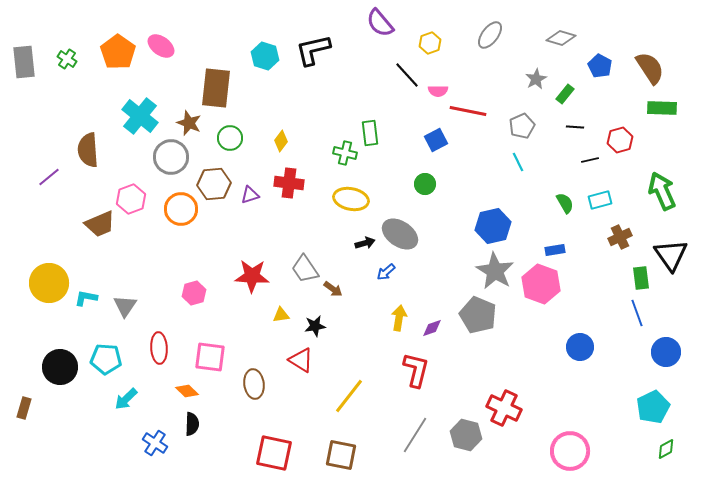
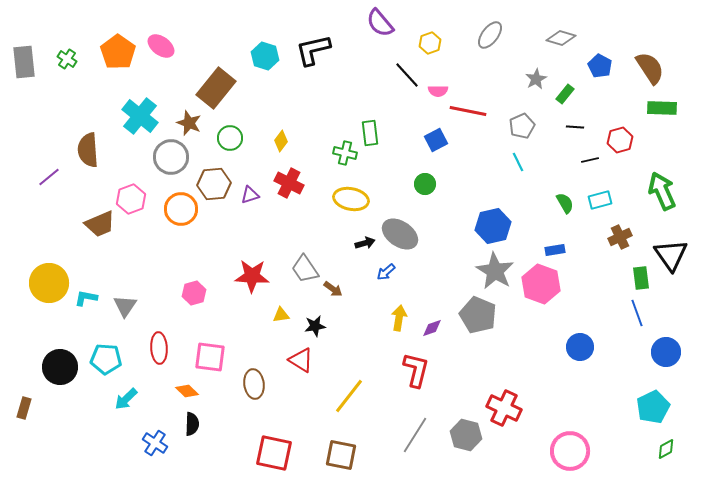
brown rectangle at (216, 88): rotated 33 degrees clockwise
red cross at (289, 183): rotated 20 degrees clockwise
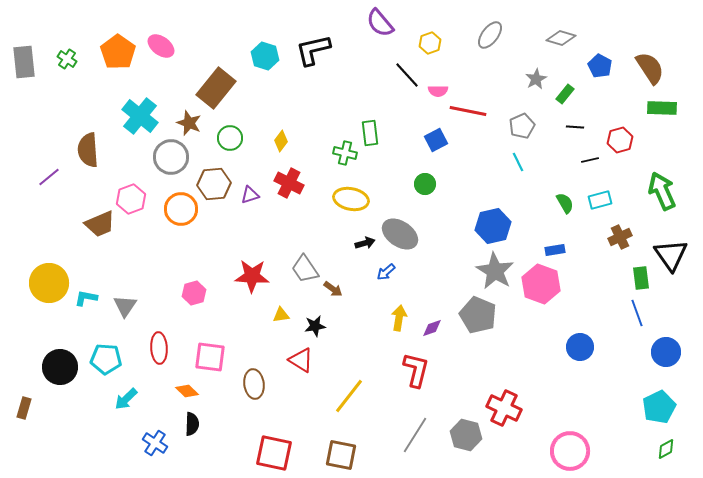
cyan pentagon at (653, 407): moved 6 px right
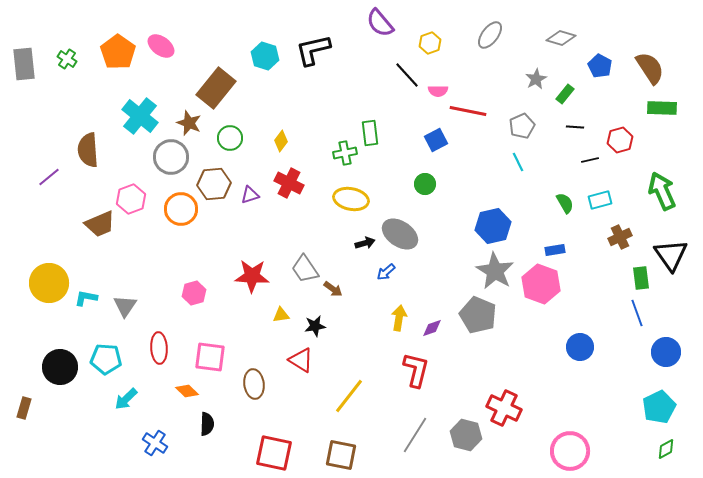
gray rectangle at (24, 62): moved 2 px down
green cross at (345, 153): rotated 25 degrees counterclockwise
black semicircle at (192, 424): moved 15 px right
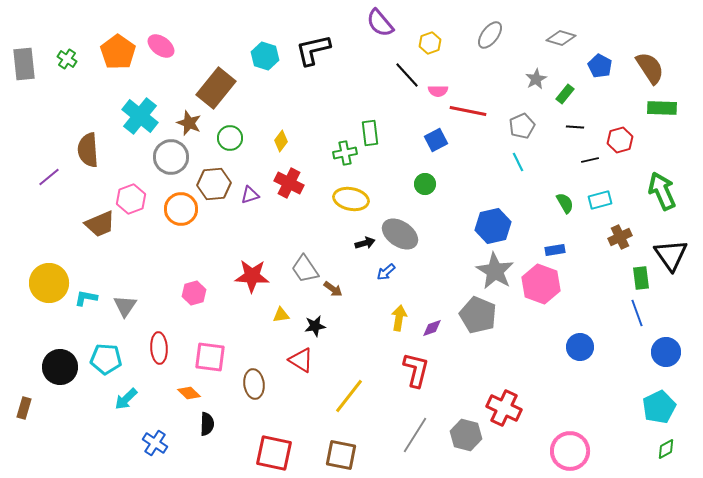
orange diamond at (187, 391): moved 2 px right, 2 px down
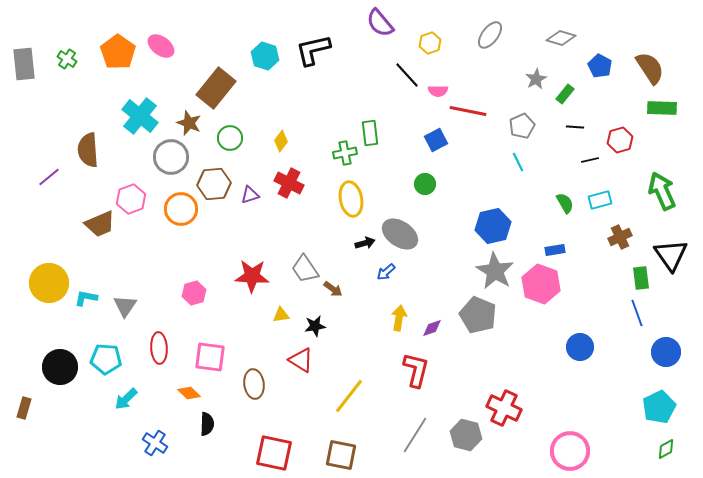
yellow ellipse at (351, 199): rotated 68 degrees clockwise
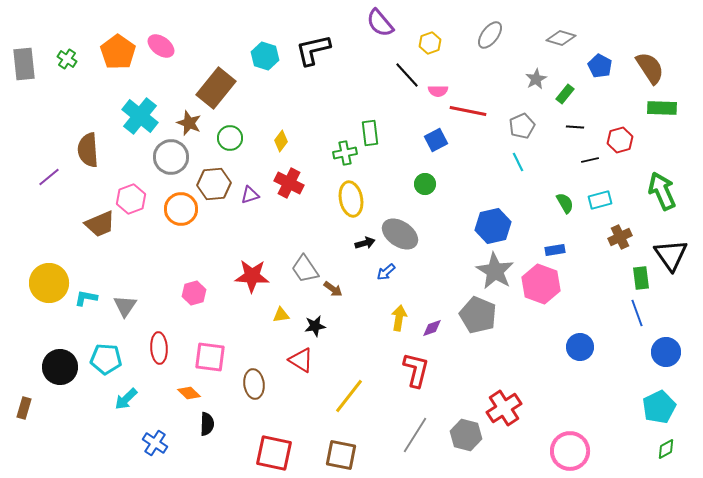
red cross at (504, 408): rotated 32 degrees clockwise
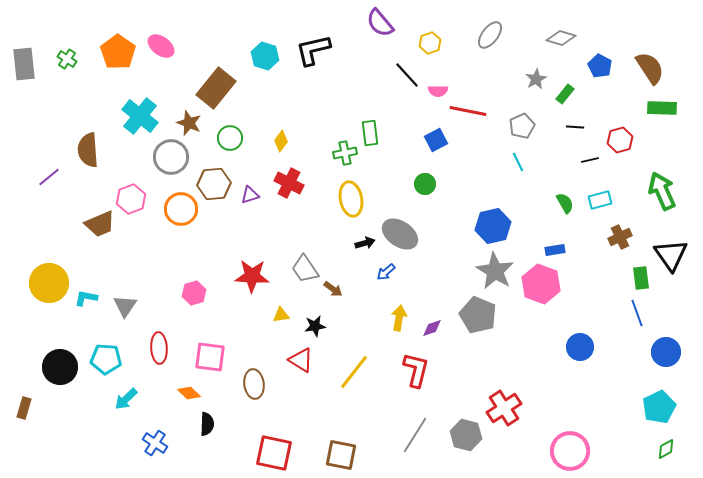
yellow line at (349, 396): moved 5 px right, 24 px up
